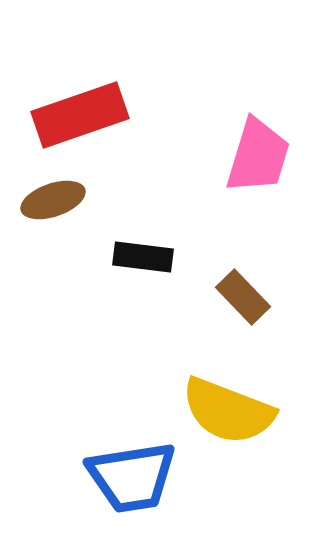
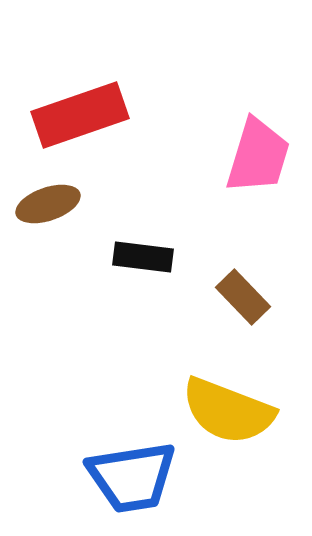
brown ellipse: moved 5 px left, 4 px down
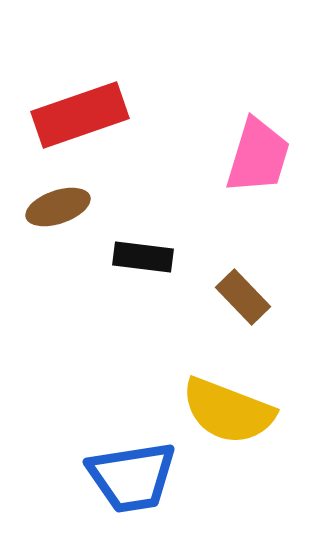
brown ellipse: moved 10 px right, 3 px down
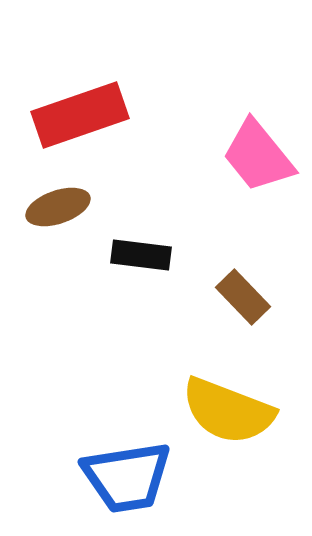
pink trapezoid: rotated 124 degrees clockwise
black rectangle: moved 2 px left, 2 px up
blue trapezoid: moved 5 px left
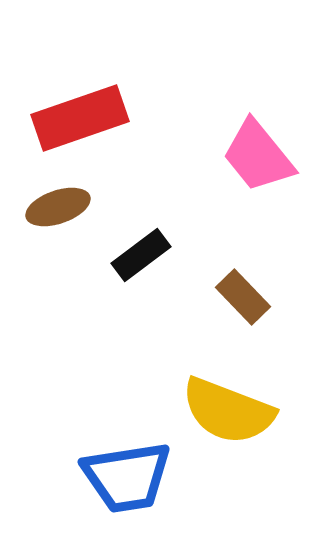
red rectangle: moved 3 px down
black rectangle: rotated 44 degrees counterclockwise
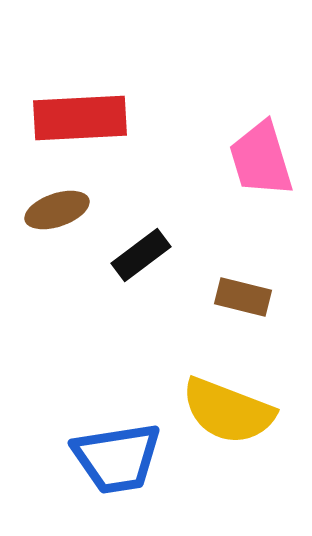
red rectangle: rotated 16 degrees clockwise
pink trapezoid: moved 3 px right, 3 px down; rotated 22 degrees clockwise
brown ellipse: moved 1 px left, 3 px down
brown rectangle: rotated 32 degrees counterclockwise
blue trapezoid: moved 10 px left, 19 px up
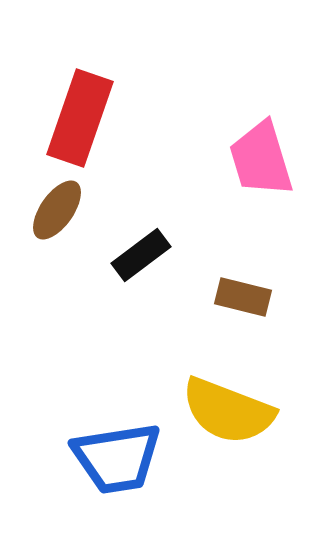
red rectangle: rotated 68 degrees counterclockwise
brown ellipse: rotated 36 degrees counterclockwise
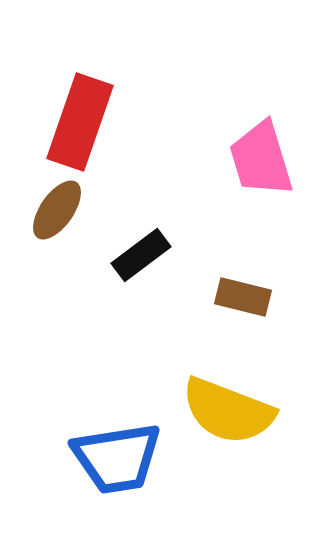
red rectangle: moved 4 px down
